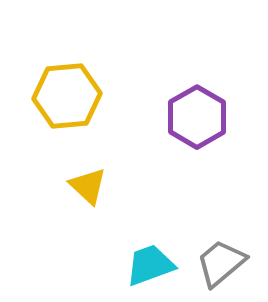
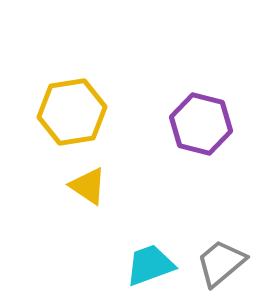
yellow hexagon: moved 5 px right, 16 px down; rotated 4 degrees counterclockwise
purple hexagon: moved 4 px right, 7 px down; rotated 16 degrees counterclockwise
yellow triangle: rotated 9 degrees counterclockwise
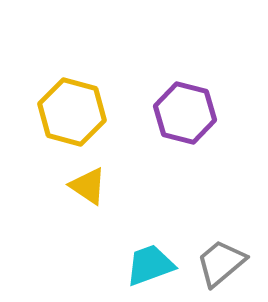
yellow hexagon: rotated 24 degrees clockwise
purple hexagon: moved 16 px left, 11 px up
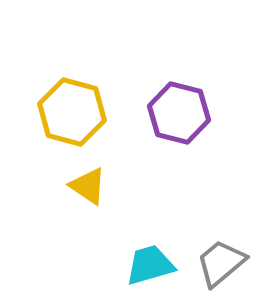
purple hexagon: moved 6 px left
cyan trapezoid: rotated 4 degrees clockwise
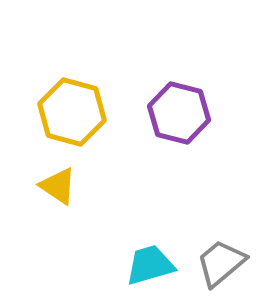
yellow triangle: moved 30 px left
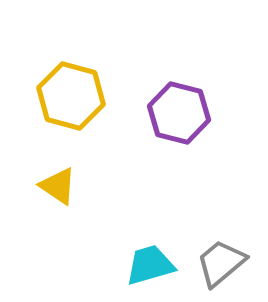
yellow hexagon: moved 1 px left, 16 px up
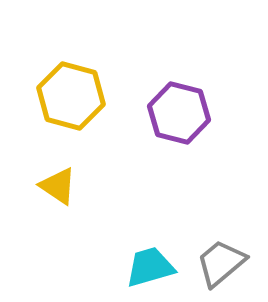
cyan trapezoid: moved 2 px down
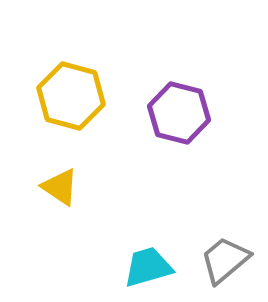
yellow triangle: moved 2 px right, 1 px down
gray trapezoid: moved 4 px right, 3 px up
cyan trapezoid: moved 2 px left
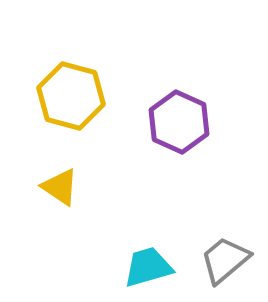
purple hexagon: moved 9 px down; rotated 10 degrees clockwise
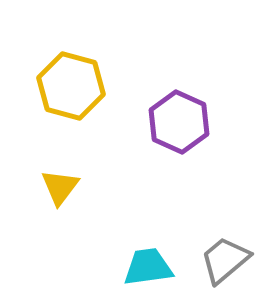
yellow hexagon: moved 10 px up
yellow triangle: rotated 33 degrees clockwise
cyan trapezoid: rotated 8 degrees clockwise
